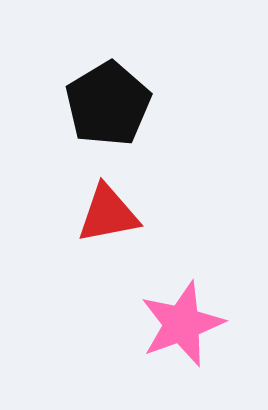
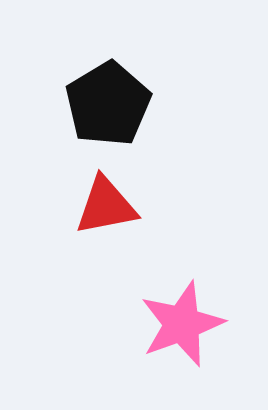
red triangle: moved 2 px left, 8 px up
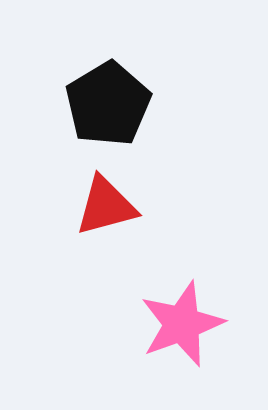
red triangle: rotated 4 degrees counterclockwise
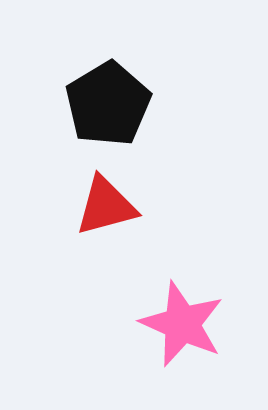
pink star: rotated 28 degrees counterclockwise
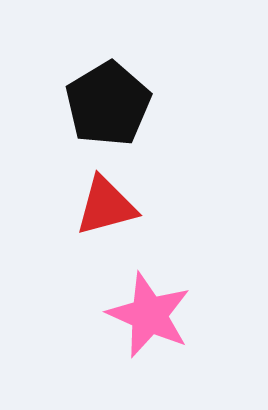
pink star: moved 33 px left, 9 px up
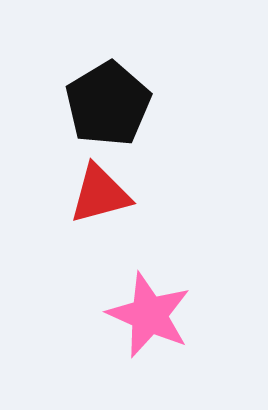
red triangle: moved 6 px left, 12 px up
